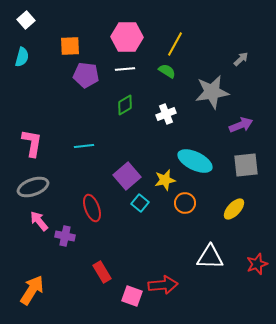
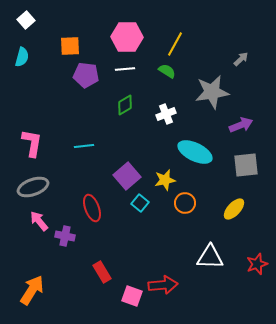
cyan ellipse: moved 9 px up
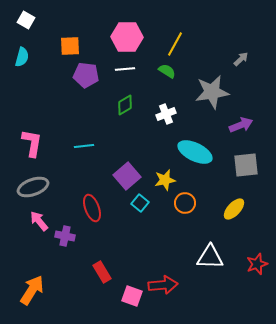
white square: rotated 18 degrees counterclockwise
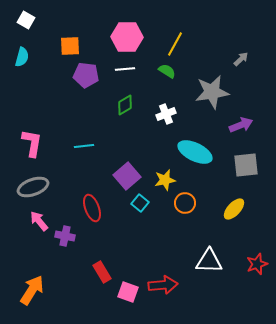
white triangle: moved 1 px left, 4 px down
pink square: moved 4 px left, 4 px up
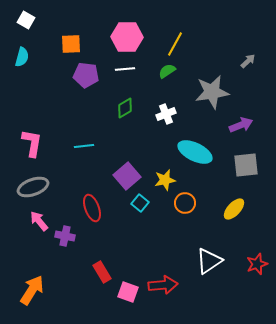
orange square: moved 1 px right, 2 px up
gray arrow: moved 7 px right, 2 px down
green semicircle: rotated 66 degrees counterclockwise
green diamond: moved 3 px down
white triangle: rotated 36 degrees counterclockwise
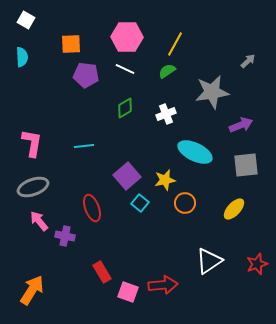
cyan semicircle: rotated 18 degrees counterclockwise
white line: rotated 30 degrees clockwise
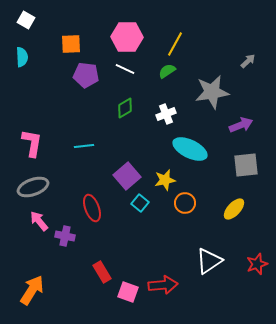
cyan ellipse: moved 5 px left, 3 px up
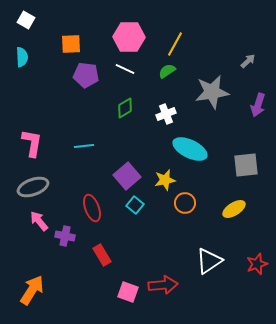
pink hexagon: moved 2 px right
purple arrow: moved 17 px right, 20 px up; rotated 130 degrees clockwise
cyan square: moved 5 px left, 2 px down
yellow ellipse: rotated 15 degrees clockwise
red rectangle: moved 17 px up
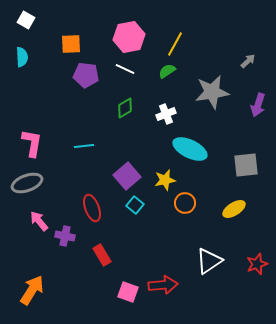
pink hexagon: rotated 12 degrees counterclockwise
gray ellipse: moved 6 px left, 4 px up
